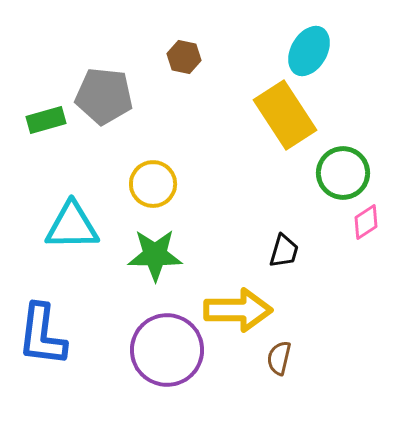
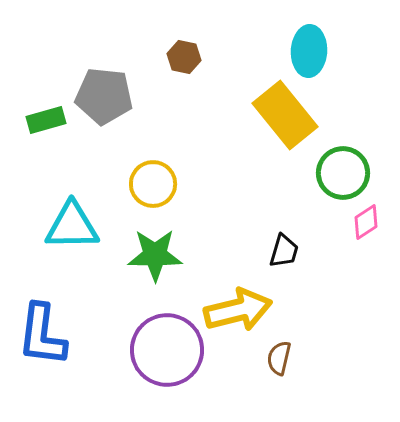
cyan ellipse: rotated 27 degrees counterclockwise
yellow rectangle: rotated 6 degrees counterclockwise
yellow arrow: rotated 14 degrees counterclockwise
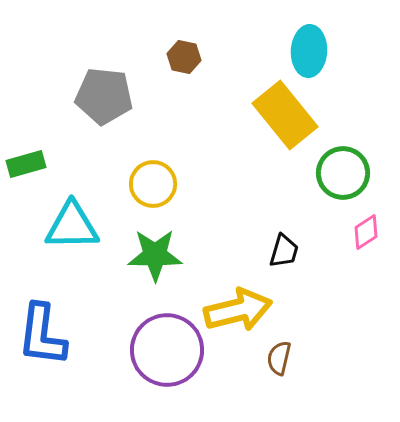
green rectangle: moved 20 px left, 44 px down
pink diamond: moved 10 px down
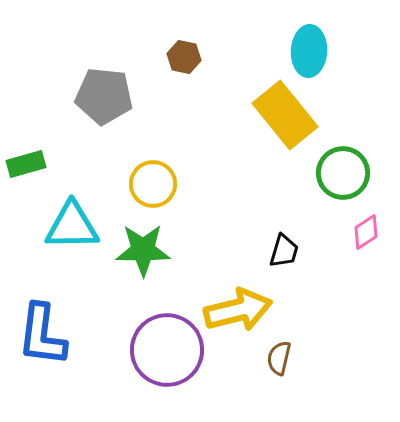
green star: moved 12 px left, 5 px up
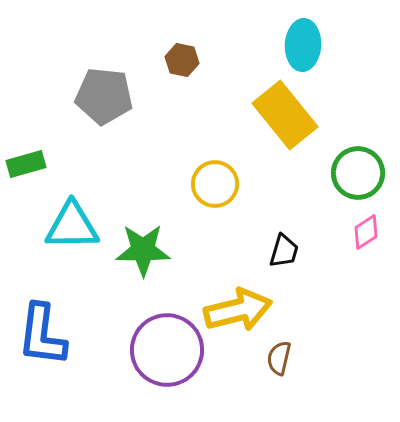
cyan ellipse: moved 6 px left, 6 px up
brown hexagon: moved 2 px left, 3 px down
green circle: moved 15 px right
yellow circle: moved 62 px right
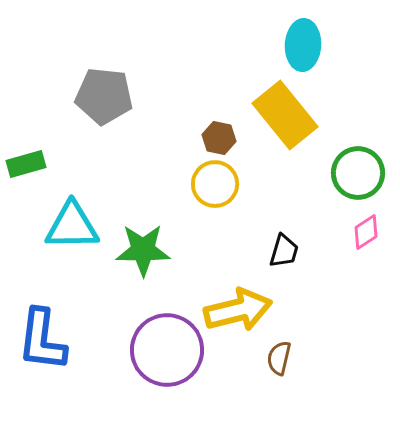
brown hexagon: moved 37 px right, 78 px down
blue L-shape: moved 5 px down
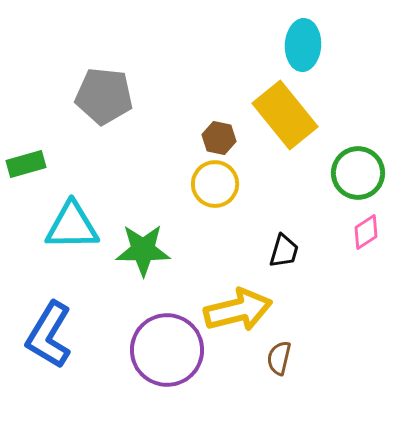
blue L-shape: moved 7 px right, 5 px up; rotated 24 degrees clockwise
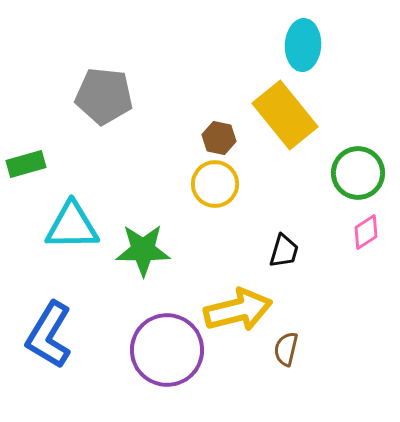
brown semicircle: moved 7 px right, 9 px up
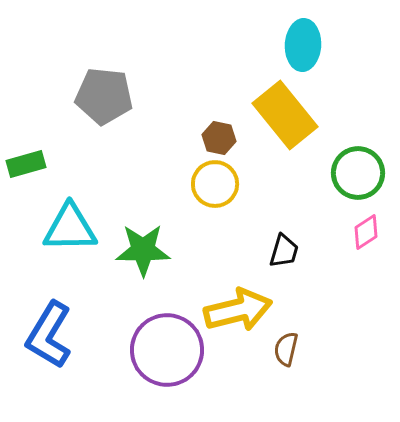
cyan triangle: moved 2 px left, 2 px down
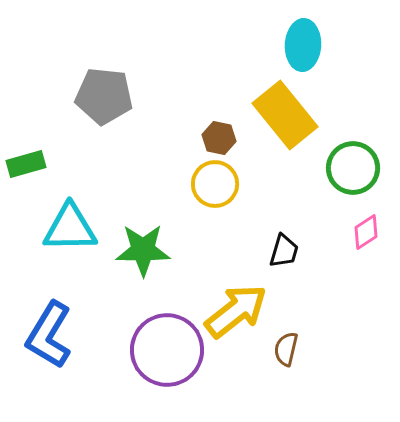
green circle: moved 5 px left, 5 px up
yellow arrow: moved 2 px left, 1 px down; rotated 24 degrees counterclockwise
